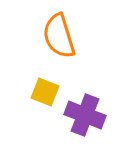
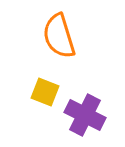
purple cross: rotated 6 degrees clockwise
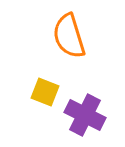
orange semicircle: moved 10 px right
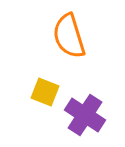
purple cross: rotated 6 degrees clockwise
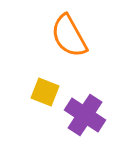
orange semicircle: rotated 12 degrees counterclockwise
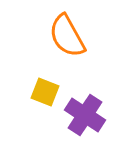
orange semicircle: moved 2 px left
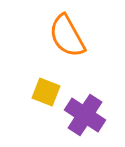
yellow square: moved 1 px right
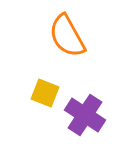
yellow square: moved 1 px left, 1 px down
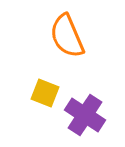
orange semicircle: rotated 6 degrees clockwise
